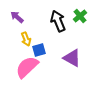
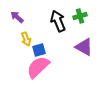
green cross: rotated 24 degrees clockwise
purple triangle: moved 12 px right, 11 px up
pink semicircle: moved 11 px right
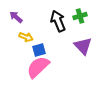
purple arrow: moved 1 px left
yellow arrow: moved 2 px up; rotated 48 degrees counterclockwise
purple triangle: moved 1 px left, 1 px up; rotated 18 degrees clockwise
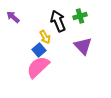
purple arrow: moved 3 px left
yellow arrow: moved 19 px right; rotated 40 degrees clockwise
blue square: rotated 24 degrees counterclockwise
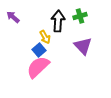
black arrow: rotated 25 degrees clockwise
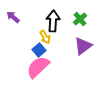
green cross: moved 3 px down; rotated 24 degrees counterclockwise
black arrow: moved 5 px left
purple triangle: rotated 36 degrees clockwise
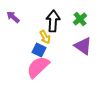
purple triangle: rotated 48 degrees counterclockwise
blue square: rotated 24 degrees counterclockwise
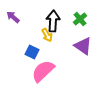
yellow arrow: moved 2 px right, 2 px up
blue square: moved 7 px left, 2 px down
pink semicircle: moved 5 px right, 4 px down
